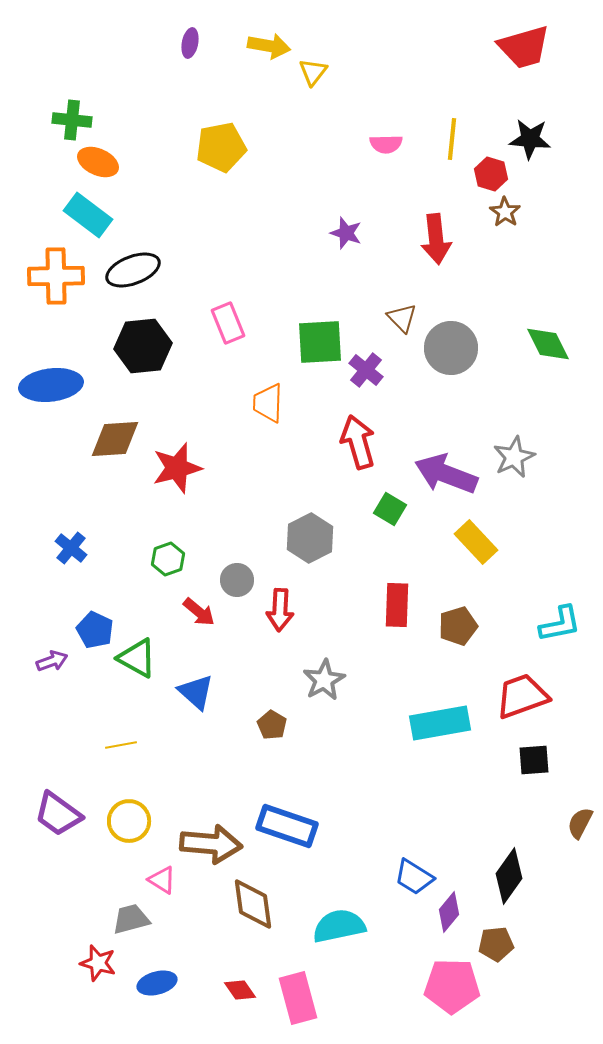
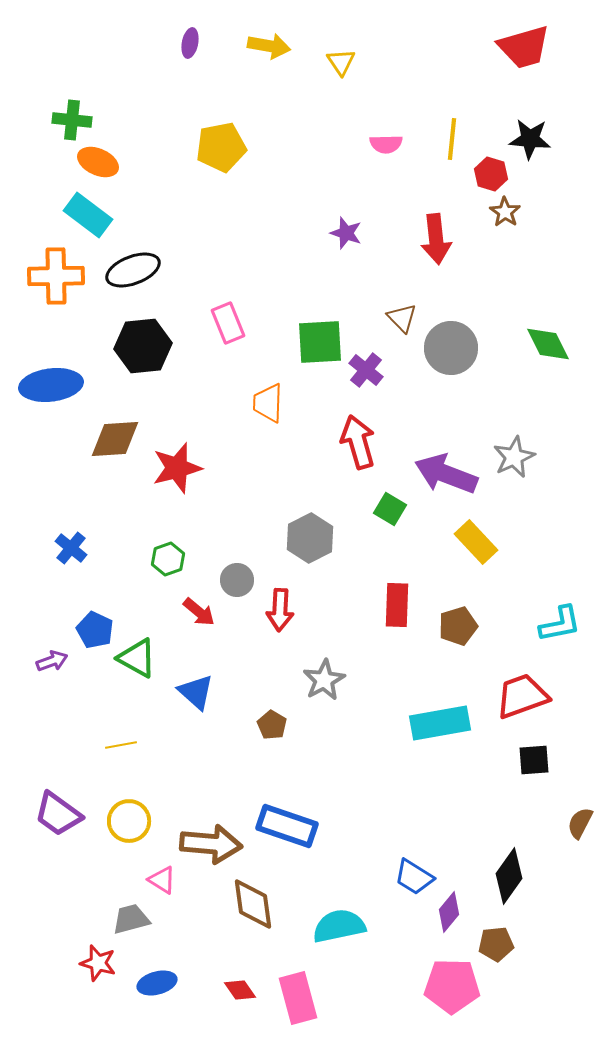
yellow triangle at (313, 72): moved 28 px right, 10 px up; rotated 12 degrees counterclockwise
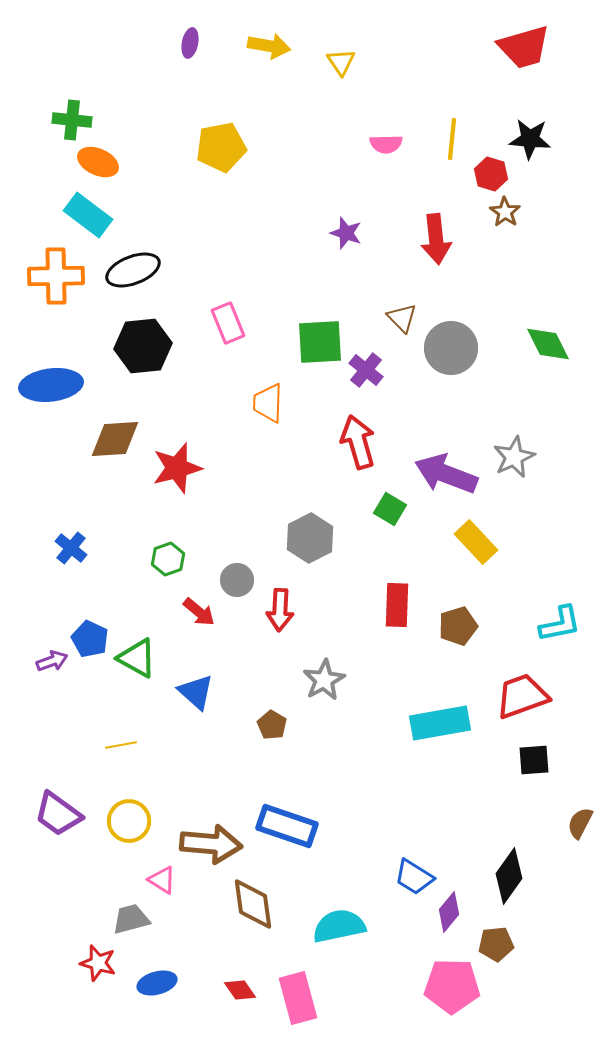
blue pentagon at (95, 630): moved 5 px left, 9 px down
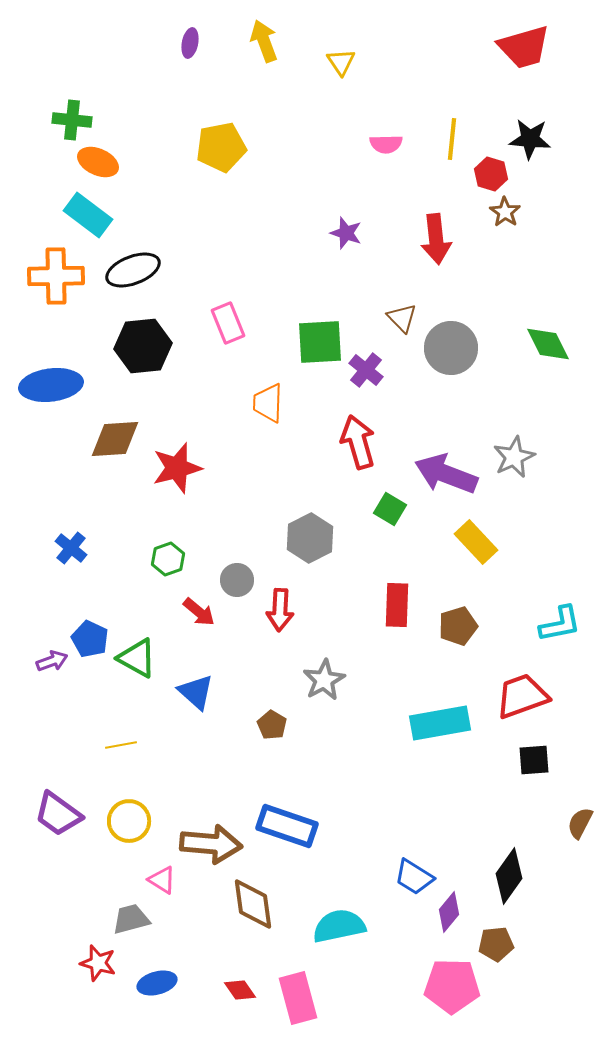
yellow arrow at (269, 46): moved 5 px left, 5 px up; rotated 120 degrees counterclockwise
